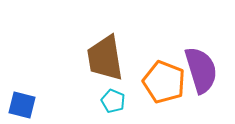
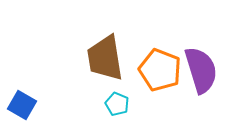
orange pentagon: moved 4 px left, 12 px up
cyan pentagon: moved 4 px right, 3 px down
blue square: rotated 16 degrees clockwise
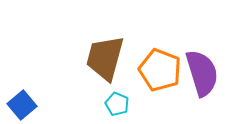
brown trapezoid: rotated 24 degrees clockwise
purple semicircle: moved 1 px right, 3 px down
blue square: rotated 20 degrees clockwise
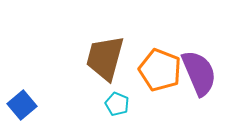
purple semicircle: moved 3 px left; rotated 6 degrees counterclockwise
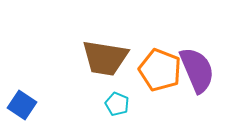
brown trapezoid: rotated 96 degrees counterclockwise
purple semicircle: moved 2 px left, 3 px up
blue square: rotated 16 degrees counterclockwise
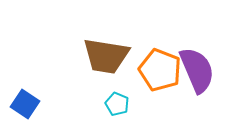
brown trapezoid: moved 1 px right, 2 px up
blue square: moved 3 px right, 1 px up
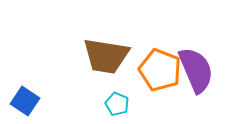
purple semicircle: moved 1 px left
blue square: moved 3 px up
